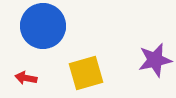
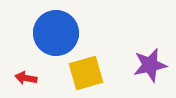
blue circle: moved 13 px right, 7 px down
purple star: moved 5 px left, 5 px down
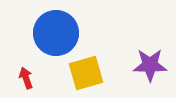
purple star: rotated 12 degrees clockwise
red arrow: rotated 60 degrees clockwise
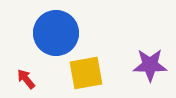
yellow square: rotated 6 degrees clockwise
red arrow: moved 1 px down; rotated 20 degrees counterclockwise
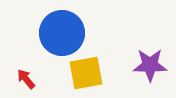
blue circle: moved 6 px right
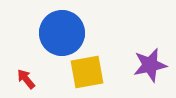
purple star: rotated 12 degrees counterclockwise
yellow square: moved 1 px right, 1 px up
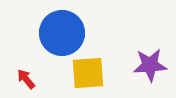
purple star: rotated 8 degrees clockwise
yellow square: moved 1 px right, 1 px down; rotated 6 degrees clockwise
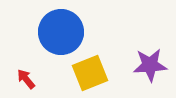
blue circle: moved 1 px left, 1 px up
yellow square: moved 2 px right; rotated 18 degrees counterclockwise
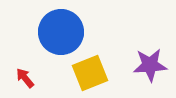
red arrow: moved 1 px left, 1 px up
